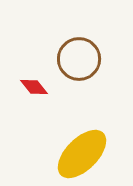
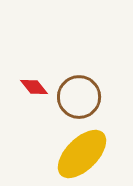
brown circle: moved 38 px down
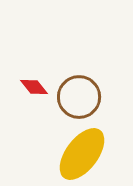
yellow ellipse: rotated 8 degrees counterclockwise
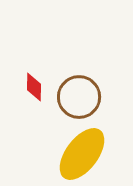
red diamond: rotated 40 degrees clockwise
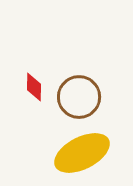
yellow ellipse: moved 1 px up; rotated 26 degrees clockwise
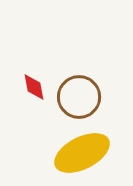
red diamond: rotated 12 degrees counterclockwise
